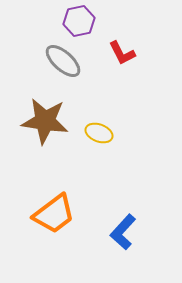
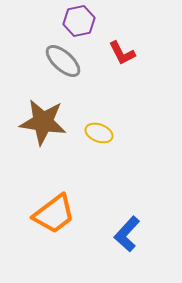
brown star: moved 2 px left, 1 px down
blue L-shape: moved 4 px right, 2 px down
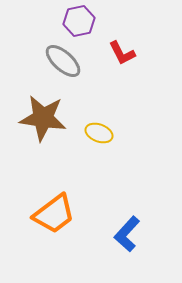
brown star: moved 4 px up
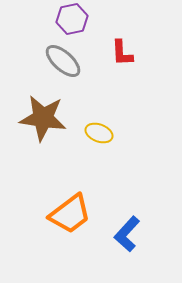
purple hexagon: moved 7 px left, 2 px up
red L-shape: rotated 24 degrees clockwise
orange trapezoid: moved 16 px right
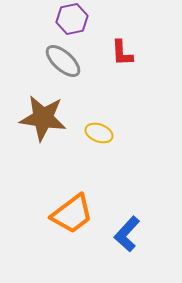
orange trapezoid: moved 2 px right
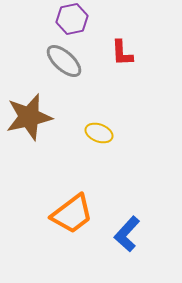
gray ellipse: moved 1 px right
brown star: moved 14 px left, 1 px up; rotated 21 degrees counterclockwise
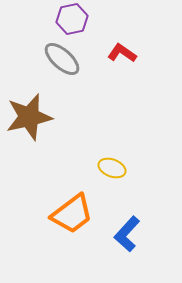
red L-shape: rotated 128 degrees clockwise
gray ellipse: moved 2 px left, 2 px up
yellow ellipse: moved 13 px right, 35 px down
